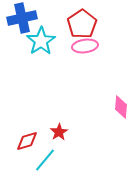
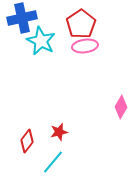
red pentagon: moved 1 px left
cyan star: rotated 12 degrees counterclockwise
pink diamond: rotated 25 degrees clockwise
red star: rotated 18 degrees clockwise
red diamond: rotated 35 degrees counterclockwise
cyan line: moved 8 px right, 2 px down
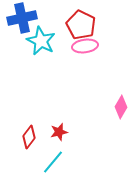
red pentagon: moved 1 px down; rotated 12 degrees counterclockwise
red diamond: moved 2 px right, 4 px up
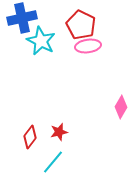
pink ellipse: moved 3 px right
red diamond: moved 1 px right
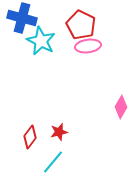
blue cross: rotated 28 degrees clockwise
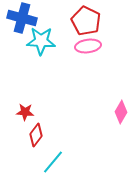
red pentagon: moved 5 px right, 4 px up
cyan star: rotated 24 degrees counterclockwise
pink diamond: moved 5 px down
red star: moved 34 px left, 20 px up; rotated 18 degrees clockwise
red diamond: moved 6 px right, 2 px up
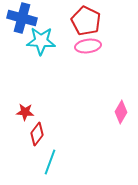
red diamond: moved 1 px right, 1 px up
cyan line: moved 3 px left; rotated 20 degrees counterclockwise
